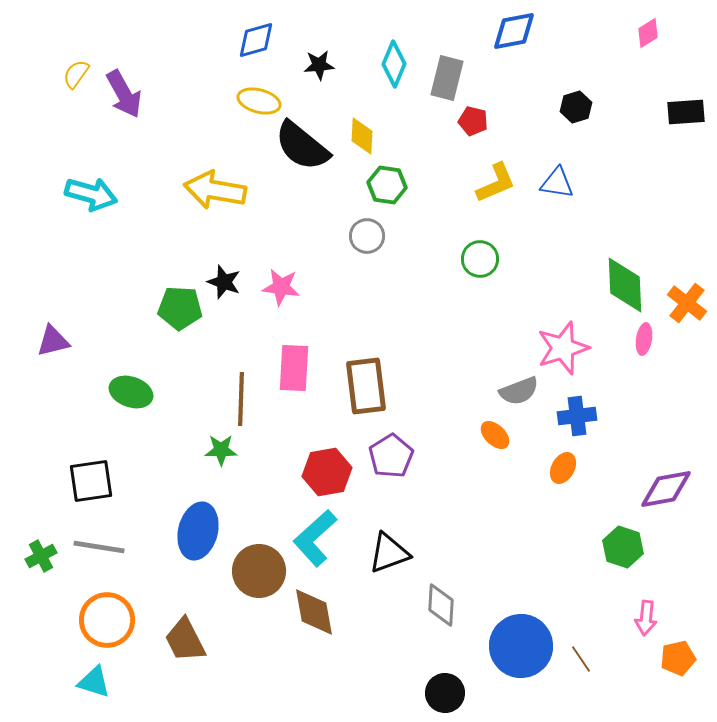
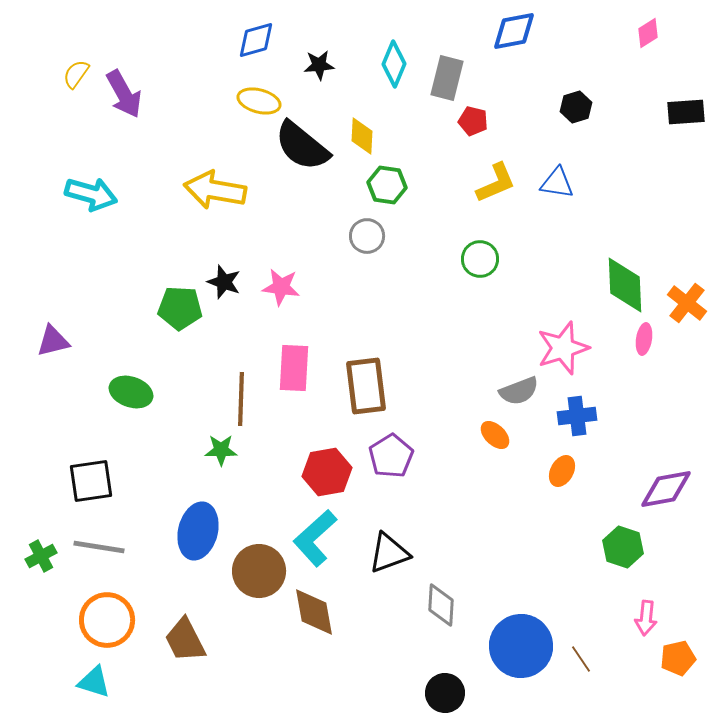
orange ellipse at (563, 468): moved 1 px left, 3 px down
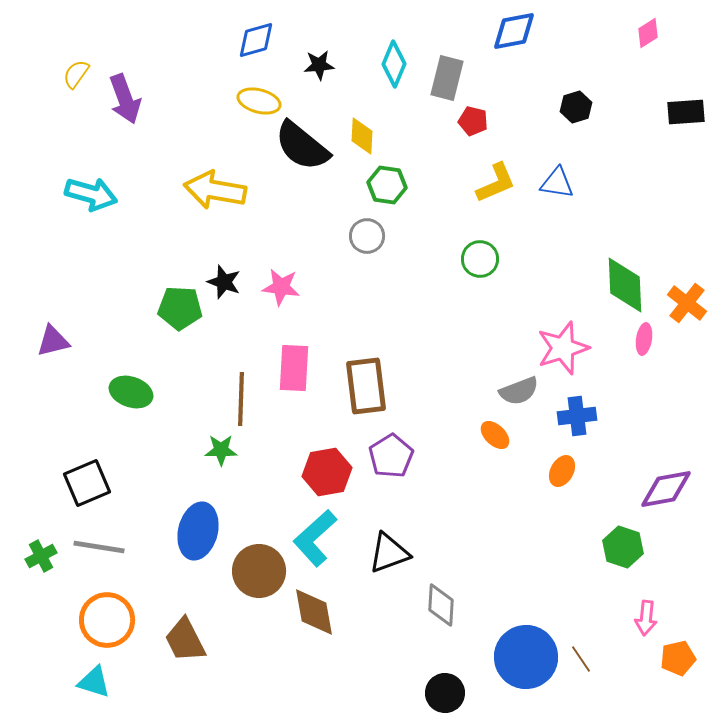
purple arrow at (124, 94): moved 1 px right, 5 px down; rotated 9 degrees clockwise
black square at (91, 481): moved 4 px left, 2 px down; rotated 15 degrees counterclockwise
blue circle at (521, 646): moved 5 px right, 11 px down
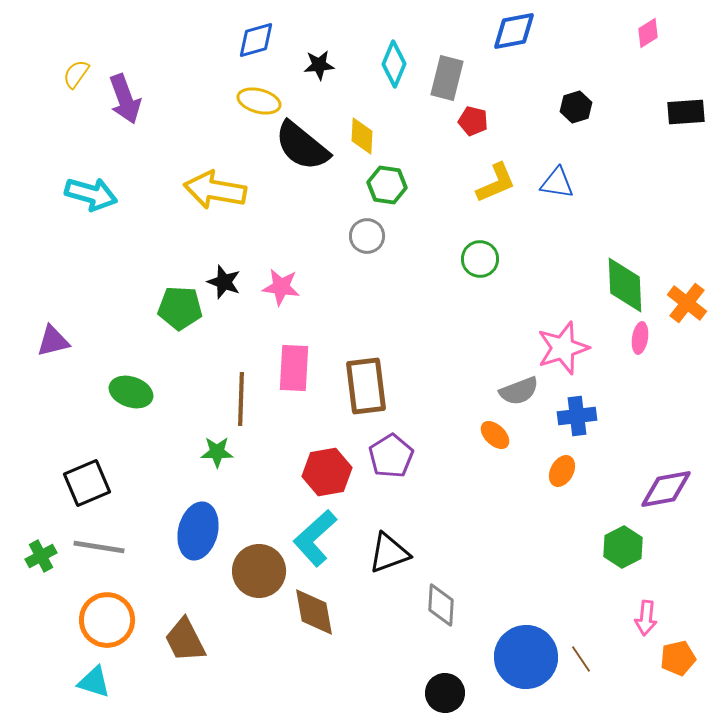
pink ellipse at (644, 339): moved 4 px left, 1 px up
green star at (221, 450): moved 4 px left, 2 px down
green hexagon at (623, 547): rotated 15 degrees clockwise
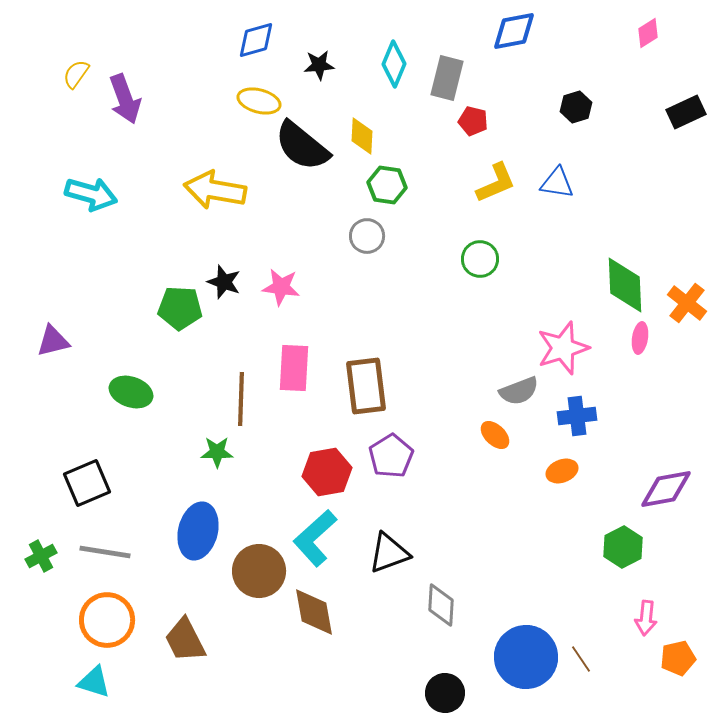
black rectangle at (686, 112): rotated 21 degrees counterclockwise
orange ellipse at (562, 471): rotated 40 degrees clockwise
gray line at (99, 547): moved 6 px right, 5 px down
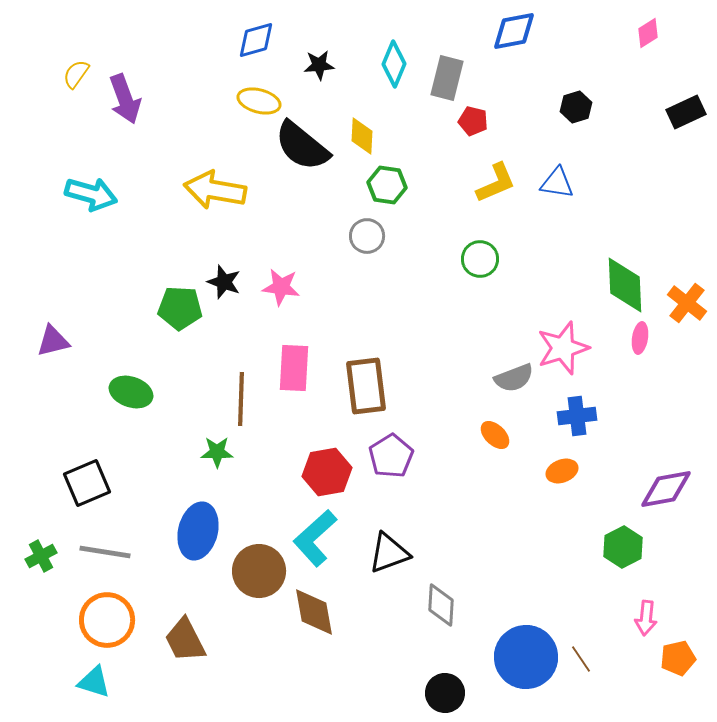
gray semicircle at (519, 391): moved 5 px left, 13 px up
